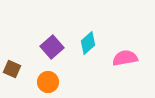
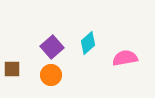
brown square: rotated 24 degrees counterclockwise
orange circle: moved 3 px right, 7 px up
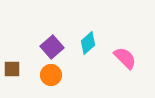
pink semicircle: rotated 55 degrees clockwise
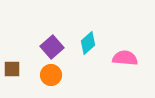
pink semicircle: rotated 40 degrees counterclockwise
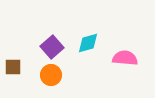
cyan diamond: rotated 25 degrees clockwise
brown square: moved 1 px right, 2 px up
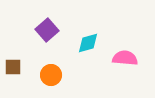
purple square: moved 5 px left, 17 px up
